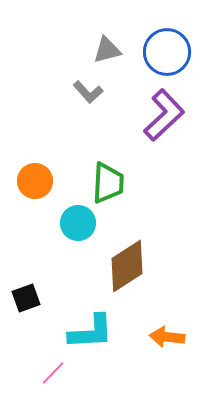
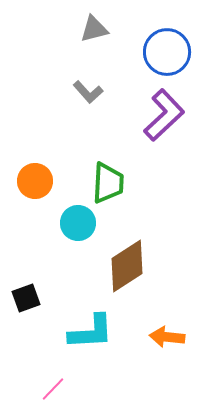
gray triangle: moved 13 px left, 21 px up
pink line: moved 16 px down
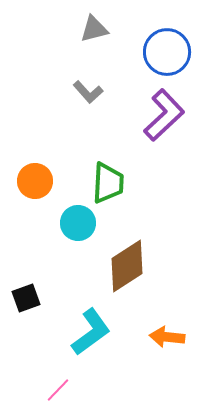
cyan L-shape: rotated 33 degrees counterclockwise
pink line: moved 5 px right, 1 px down
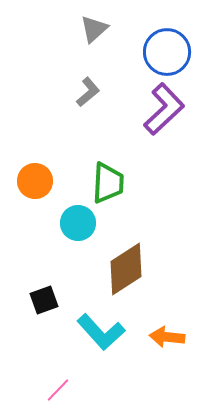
gray triangle: rotated 28 degrees counterclockwise
gray L-shape: rotated 88 degrees counterclockwise
purple L-shape: moved 6 px up
brown diamond: moved 1 px left, 3 px down
black square: moved 18 px right, 2 px down
cyan L-shape: moved 10 px right; rotated 84 degrees clockwise
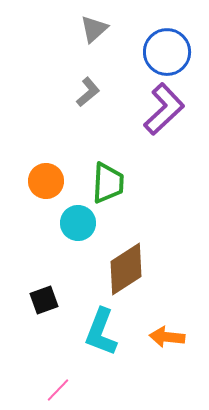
orange circle: moved 11 px right
cyan L-shape: rotated 63 degrees clockwise
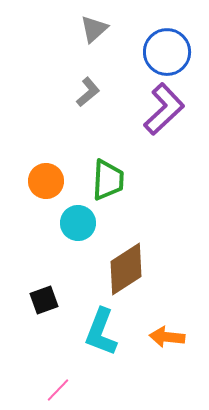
green trapezoid: moved 3 px up
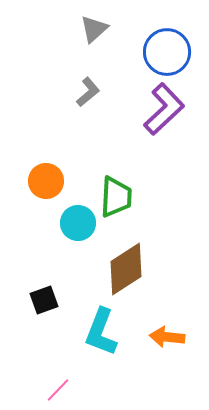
green trapezoid: moved 8 px right, 17 px down
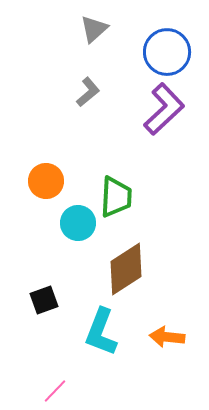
pink line: moved 3 px left, 1 px down
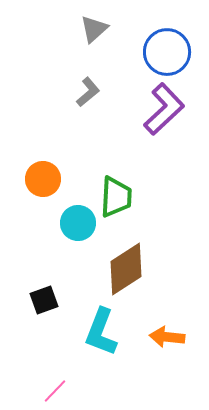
orange circle: moved 3 px left, 2 px up
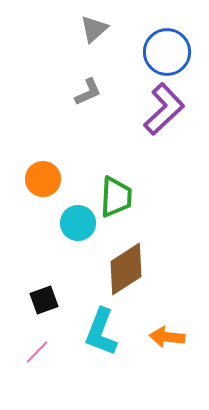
gray L-shape: rotated 16 degrees clockwise
pink line: moved 18 px left, 39 px up
